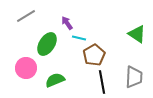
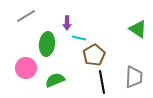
purple arrow: rotated 144 degrees counterclockwise
green triangle: moved 1 px right, 5 px up
green ellipse: rotated 25 degrees counterclockwise
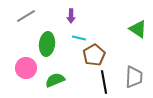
purple arrow: moved 4 px right, 7 px up
black line: moved 2 px right
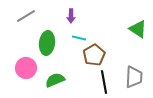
green ellipse: moved 1 px up
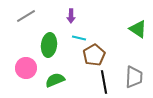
green ellipse: moved 2 px right, 2 px down
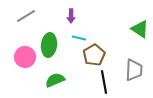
green triangle: moved 2 px right
pink circle: moved 1 px left, 11 px up
gray trapezoid: moved 7 px up
